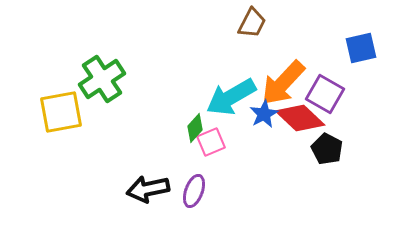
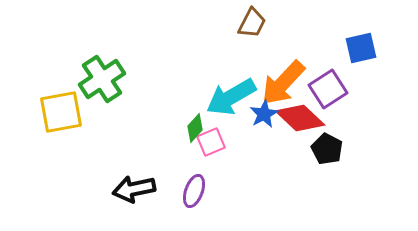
purple square: moved 3 px right, 5 px up; rotated 27 degrees clockwise
black arrow: moved 14 px left
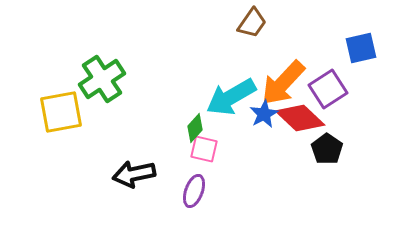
brown trapezoid: rotated 8 degrees clockwise
pink square: moved 7 px left, 7 px down; rotated 36 degrees clockwise
black pentagon: rotated 8 degrees clockwise
black arrow: moved 15 px up
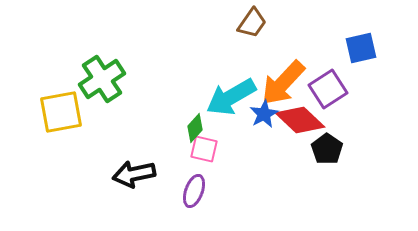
red diamond: moved 2 px down
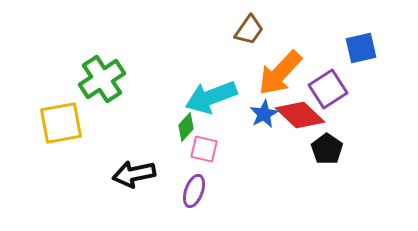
brown trapezoid: moved 3 px left, 7 px down
orange arrow: moved 3 px left, 10 px up
cyan arrow: moved 20 px left; rotated 9 degrees clockwise
yellow square: moved 11 px down
red diamond: moved 5 px up
green diamond: moved 9 px left, 1 px up
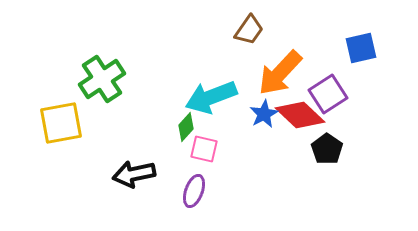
purple square: moved 5 px down
